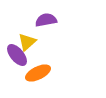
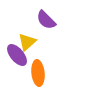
purple semicircle: rotated 125 degrees counterclockwise
orange ellipse: rotated 70 degrees counterclockwise
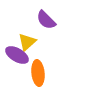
purple ellipse: rotated 20 degrees counterclockwise
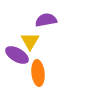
purple semicircle: rotated 125 degrees clockwise
yellow triangle: moved 3 px right, 1 px up; rotated 18 degrees counterclockwise
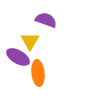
purple semicircle: rotated 30 degrees clockwise
purple ellipse: moved 1 px right, 2 px down
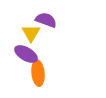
yellow triangle: moved 1 px right, 8 px up
purple ellipse: moved 8 px right, 3 px up
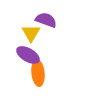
purple ellipse: moved 2 px right, 1 px down
